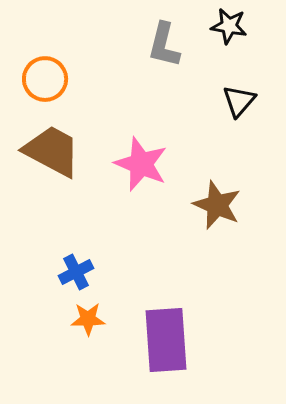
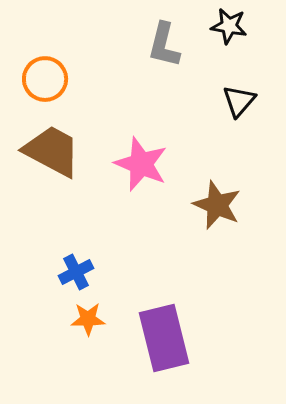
purple rectangle: moved 2 px left, 2 px up; rotated 10 degrees counterclockwise
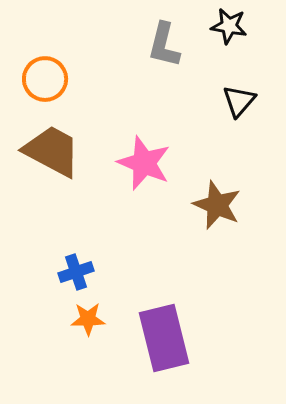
pink star: moved 3 px right, 1 px up
blue cross: rotated 8 degrees clockwise
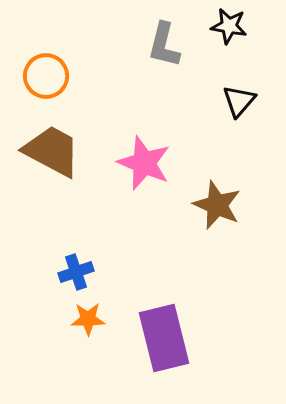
orange circle: moved 1 px right, 3 px up
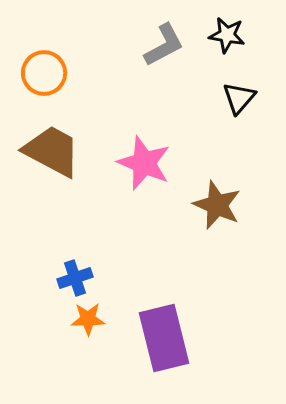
black star: moved 2 px left, 9 px down
gray L-shape: rotated 132 degrees counterclockwise
orange circle: moved 2 px left, 3 px up
black triangle: moved 3 px up
blue cross: moved 1 px left, 6 px down
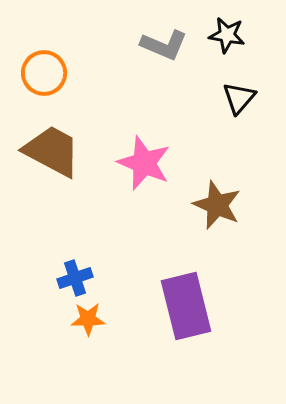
gray L-shape: rotated 51 degrees clockwise
purple rectangle: moved 22 px right, 32 px up
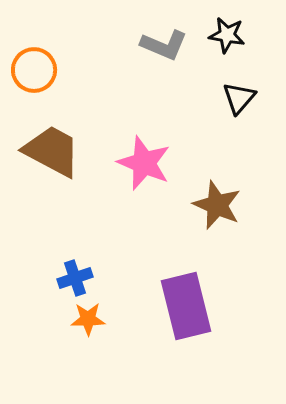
orange circle: moved 10 px left, 3 px up
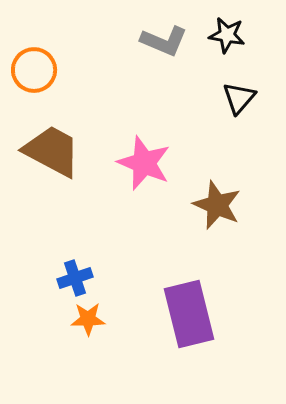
gray L-shape: moved 4 px up
purple rectangle: moved 3 px right, 8 px down
